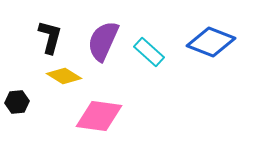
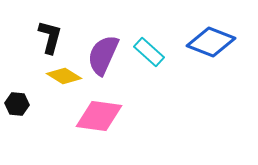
purple semicircle: moved 14 px down
black hexagon: moved 2 px down; rotated 10 degrees clockwise
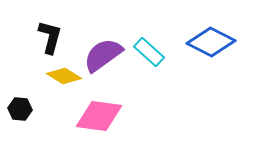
blue diamond: rotated 6 degrees clockwise
purple semicircle: rotated 30 degrees clockwise
black hexagon: moved 3 px right, 5 px down
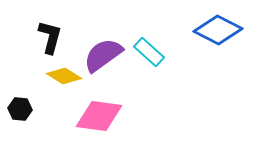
blue diamond: moved 7 px right, 12 px up
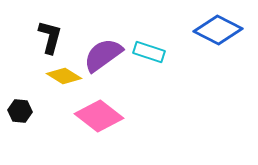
cyan rectangle: rotated 24 degrees counterclockwise
black hexagon: moved 2 px down
pink diamond: rotated 30 degrees clockwise
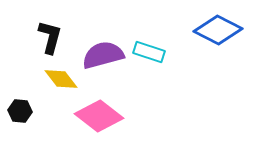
purple semicircle: rotated 21 degrees clockwise
yellow diamond: moved 3 px left, 3 px down; rotated 20 degrees clockwise
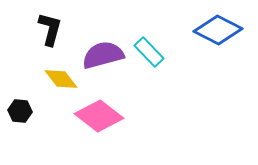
black L-shape: moved 8 px up
cyan rectangle: rotated 28 degrees clockwise
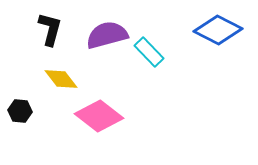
purple semicircle: moved 4 px right, 20 px up
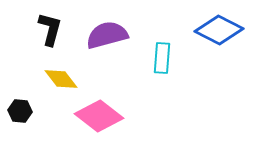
blue diamond: moved 1 px right
cyan rectangle: moved 13 px right, 6 px down; rotated 48 degrees clockwise
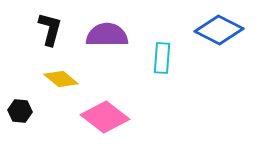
purple semicircle: rotated 15 degrees clockwise
yellow diamond: rotated 12 degrees counterclockwise
pink diamond: moved 6 px right, 1 px down
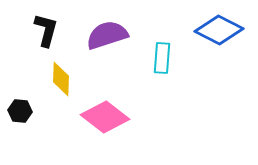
black L-shape: moved 4 px left, 1 px down
purple semicircle: rotated 18 degrees counterclockwise
yellow diamond: rotated 52 degrees clockwise
